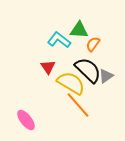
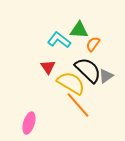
pink ellipse: moved 3 px right, 3 px down; rotated 55 degrees clockwise
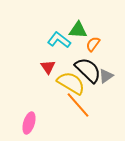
green triangle: moved 1 px left
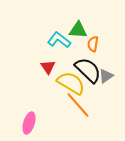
orange semicircle: rotated 28 degrees counterclockwise
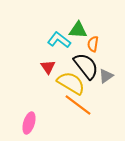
black semicircle: moved 2 px left, 4 px up; rotated 8 degrees clockwise
orange line: rotated 12 degrees counterclockwise
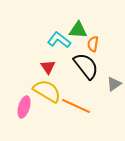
gray triangle: moved 8 px right, 8 px down
yellow semicircle: moved 24 px left, 8 px down
orange line: moved 2 px left, 1 px down; rotated 12 degrees counterclockwise
pink ellipse: moved 5 px left, 16 px up
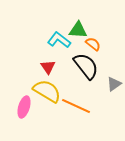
orange semicircle: rotated 119 degrees clockwise
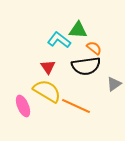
orange semicircle: moved 1 px right, 4 px down
black semicircle: rotated 120 degrees clockwise
pink ellipse: moved 1 px left, 1 px up; rotated 40 degrees counterclockwise
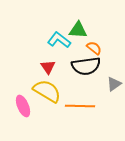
orange line: moved 4 px right; rotated 24 degrees counterclockwise
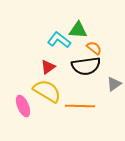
red triangle: rotated 28 degrees clockwise
